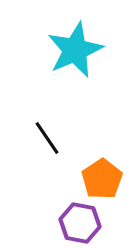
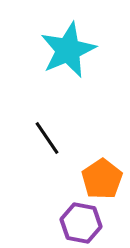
cyan star: moved 7 px left
purple hexagon: moved 1 px right
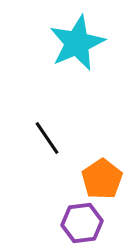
cyan star: moved 9 px right, 7 px up
purple hexagon: moved 1 px right; rotated 18 degrees counterclockwise
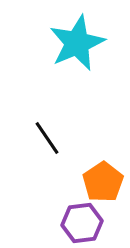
orange pentagon: moved 1 px right, 3 px down
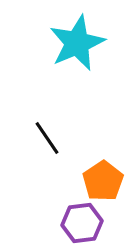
orange pentagon: moved 1 px up
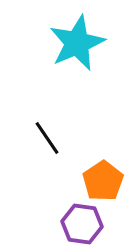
purple hexagon: moved 1 px down; rotated 15 degrees clockwise
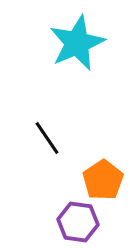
orange pentagon: moved 1 px up
purple hexagon: moved 4 px left, 2 px up
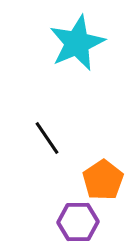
purple hexagon: rotated 9 degrees counterclockwise
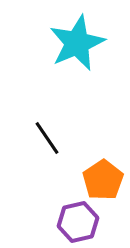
purple hexagon: rotated 12 degrees counterclockwise
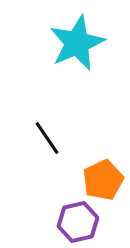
orange pentagon: rotated 9 degrees clockwise
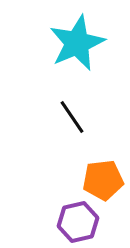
black line: moved 25 px right, 21 px up
orange pentagon: rotated 18 degrees clockwise
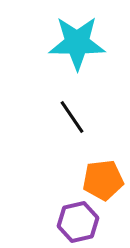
cyan star: rotated 24 degrees clockwise
